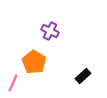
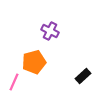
orange pentagon: rotated 25 degrees clockwise
pink line: moved 1 px right, 1 px up
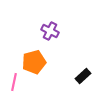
pink line: rotated 12 degrees counterclockwise
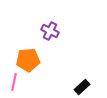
orange pentagon: moved 6 px left, 2 px up; rotated 10 degrees clockwise
black rectangle: moved 1 px left, 11 px down
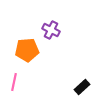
purple cross: moved 1 px right, 1 px up
orange pentagon: moved 1 px left, 10 px up
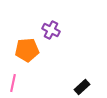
pink line: moved 1 px left, 1 px down
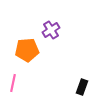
purple cross: rotated 30 degrees clockwise
black rectangle: rotated 28 degrees counterclockwise
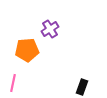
purple cross: moved 1 px left, 1 px up
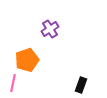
orange pentagon: moved 10 px down; rotated 15 degrees counterclockwise
black rectangle: moved 1 px left, 2 px up
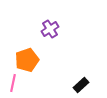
black rectangle: rotated 28 degrees clockwise
